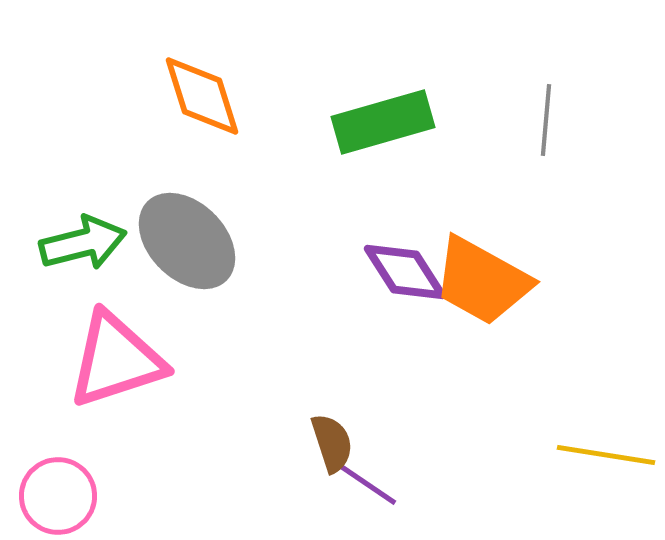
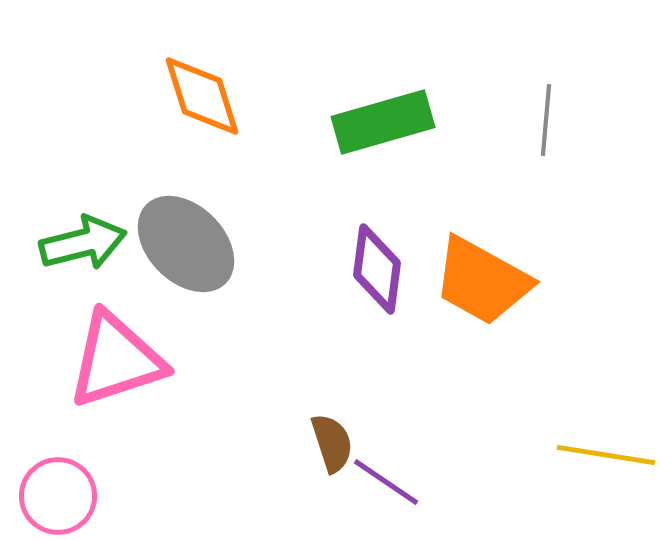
gray ellipse: moved 1 px left, 3 px down
purple diamond: moved 28 px left, 3 px up; rotated 40 degrees clockwise
purple line: moved 22 px right
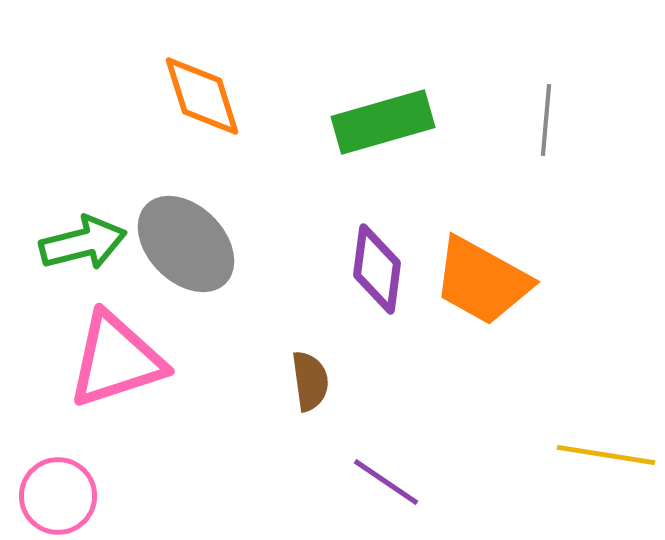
brown semicircle: moved 22 px left, 62 px up; rotated 10 degrees clockwise
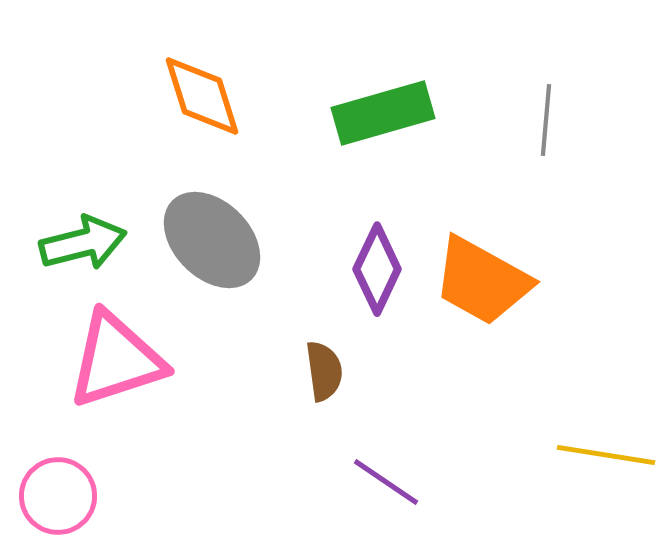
green rectangle: moved 9 px up
gray ellipse: moved 26 px right, 4 px up
purple diamond: rotated 18 degrees clockwise
brown semicircle: moved 14 px right, 10 px up
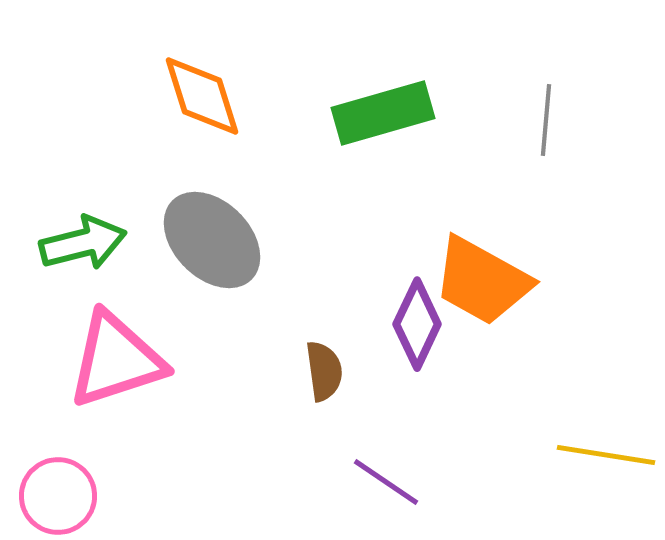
purple diamond: moved 40 px right, 55 px down
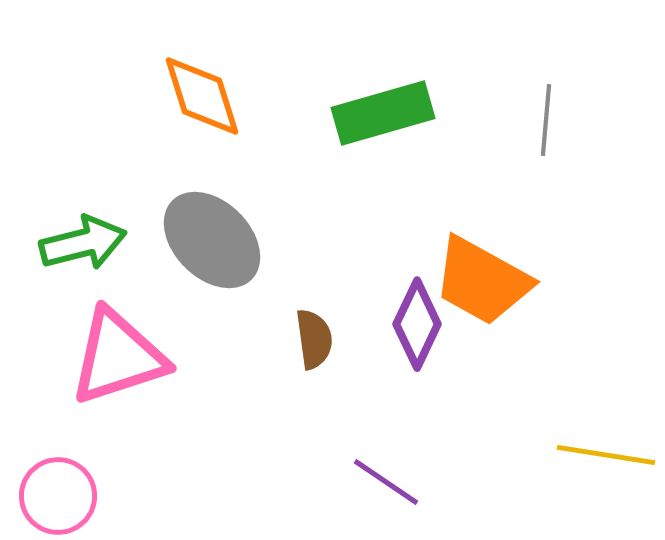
pink triangle: moved 2 px right, 3 px up
brown semicircle: moved 10 px left, 32 px up
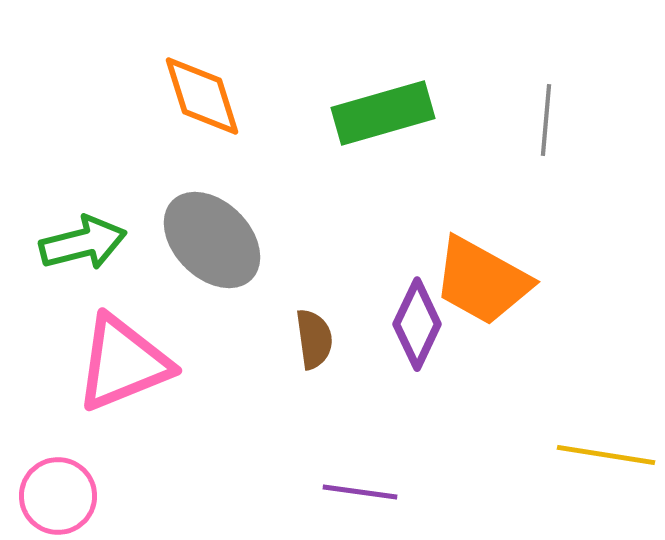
pink triangle: moved 5 px right, 6 px down; rotated 4 degrees counterclockwise
purple line: moved 26 px left, 10 px down; rotated 26 degrees counterclockwise
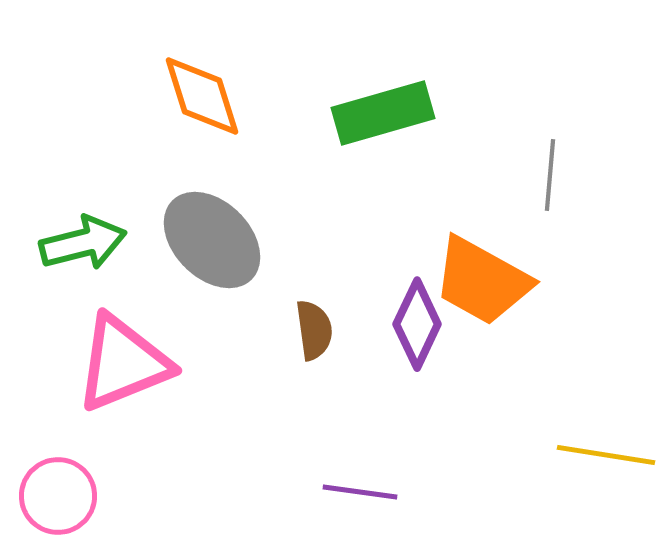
gray line: moved 4 px right, 55 px down
brown semicircle: moved 9 px up
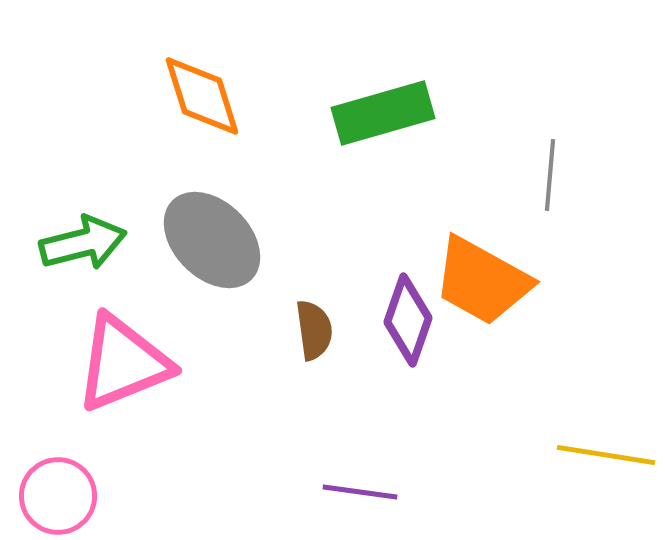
purple diamond: moved 9 px left, 4 px up; rotated 6 degrees counterclockwise
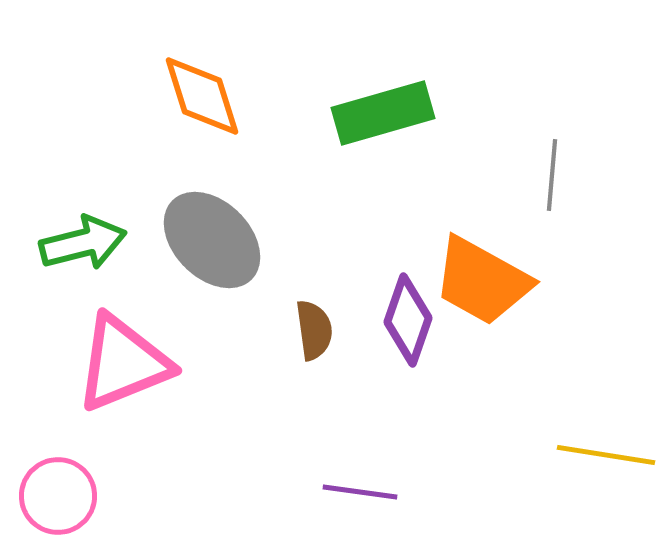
gray line: moved 2 px right
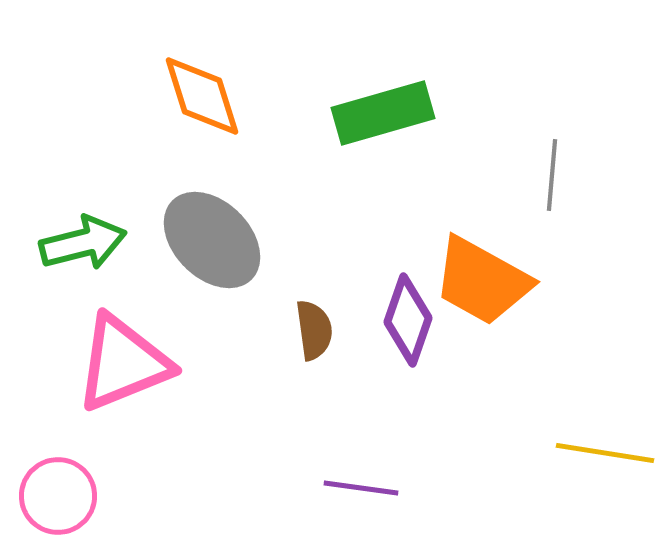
yellow line: moved 1 px left, 2 px up
purple line: moved 1 px right, 4 px up
